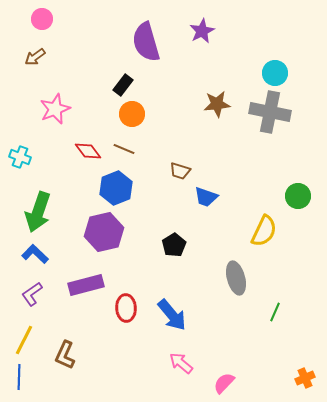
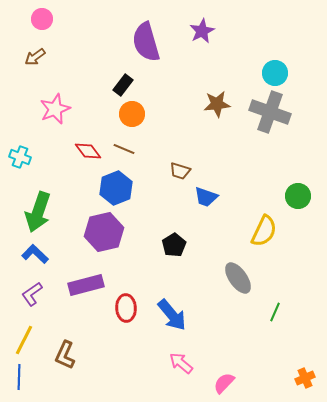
gray cross: rotated 9 degrees clockwise
gray ellipse: moved 2 px right; rotated 20 degrees counterclockwise
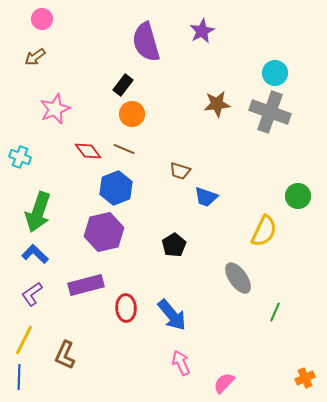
pink arrow: rotated 25 degrees clockwise
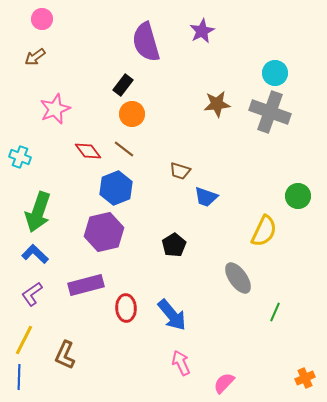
brown line: rotated 15 degrees clockwise
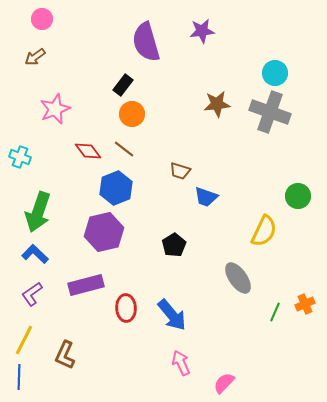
purple star: rotated 20 degrees clockwise
orange cross: moved 74 px up
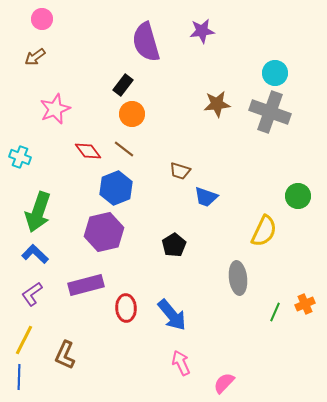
gray ellipse: rotated 28 degrees clockwise
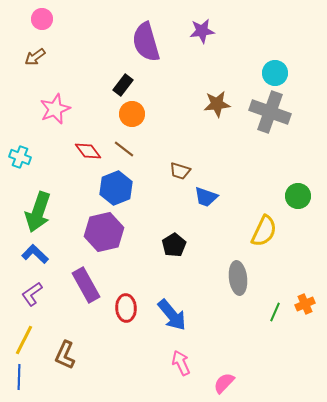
purple rectangle: rotated 76 degrees clockwise
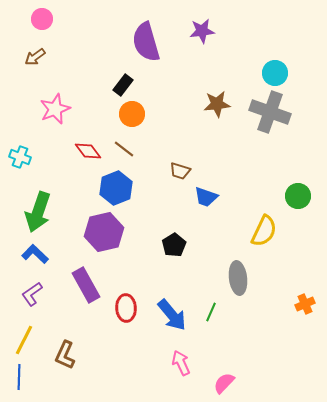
green line: moved 64 px left
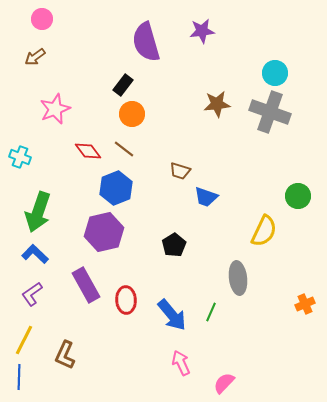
red ellipse: moved 8 px up
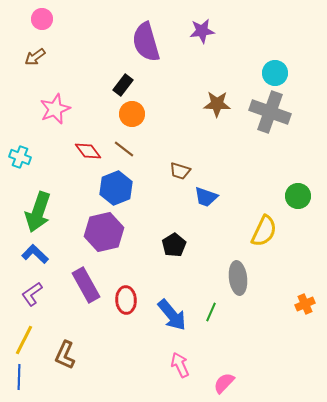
brown star: rotated 8 degrees clockwise
pink arrow: moved 1 px left, 2 px down
